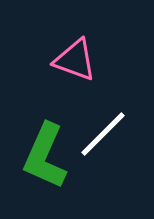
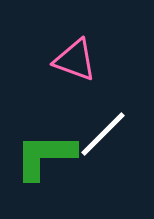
green L-shape: rotated 66 degrees clockwise
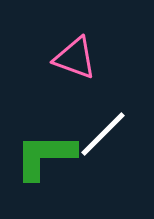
pink triangle: moved 2 px up
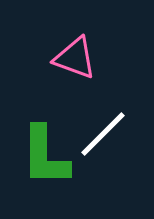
green L-shape: rotated 90 degrees counterclockwise
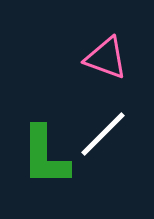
pink triangle: moved 31 px right
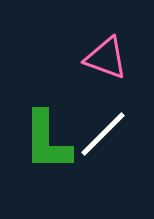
green L-shape: moved 2 px right, 15 px up
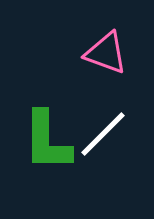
pink triangle: moved 5 px up
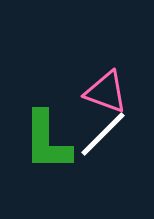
pink triangle: moved 39 px down
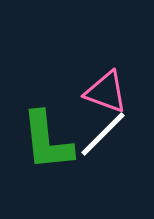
green L-shape: rotated 6 degrees counterclockwise
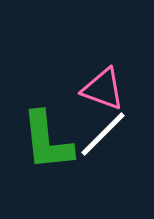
pink triangle: moved 3 px left, 3 px up
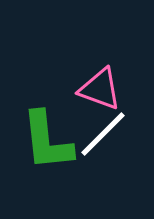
pink triangle: moved 3 px left
